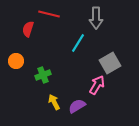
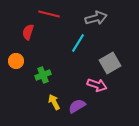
gray arrow: rotated 105 degrees counterclockwise
red semicircle: moved 3 px down
pink arrow: rotated 78 degrees clockwise
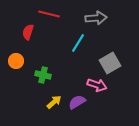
gray arrow: rotated 10 degrees clockwise
green cross: rotated 35 degrees clockwise
yellow arrow: rotated 77 degrees clockwise
purple semicircle: moved 4 px up
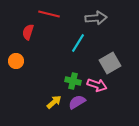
green cross: moved 30 px right, 6 px down
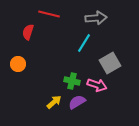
cyan line: moved 6 px right
orange circle: moved 2 px right, 3 px down
green cross: moved 1 px left
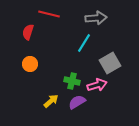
orange circle: moved 12 px right
pink arrow: rotated 36 degrees counterclockwise
yellow arrow: moved 3 px left, 1 px up
